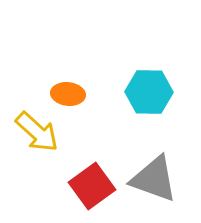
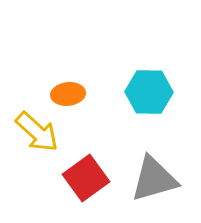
orange ellipse: rotated 12 degrees counterclockwise
gray triangle: rotated 36 degrees counterclockwise
red square: moved 6 px left, 8 px up
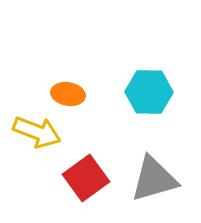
orange ellipse: rotated 16 degrees clockwise
yellow arrow: rotated 21 degrees counterclockwise
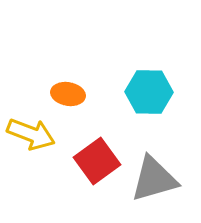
yellow arrow: moved 6 px left, 2 px down
red square: moved 11 px right, 17 px up
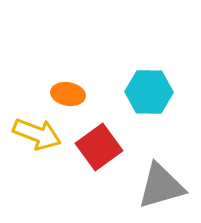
yellow arrow: moved 6 px right
red square: moved 2 px right, 14 px up
gray triangle: moved 7 px right, 7 px down
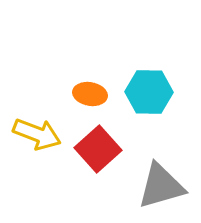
orange ellipse: moved 22 px right
red square: moved 1 px left, 2 px down; rotated 6 degrees counterclockwise
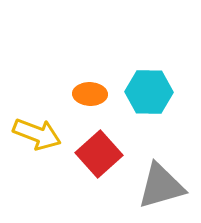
orange ellipse: rotated 8 degrees counterclockwise
red square: moved 1 px right, 5 px down
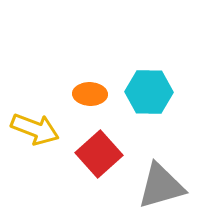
yellow arrow: moved 2 px left, 5 px up
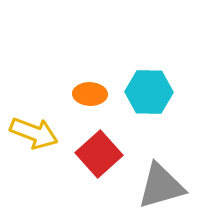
yellow arrow: moved 1 px left, 4 px down
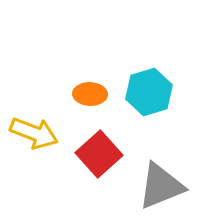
cyan hexagon: rotated 18 degrees counterclockwise
gray triangle: rotated 6 degrees counterclockwise
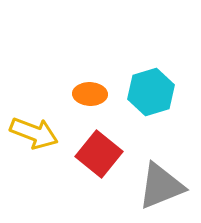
cyan hexagon: moved 2 px right
red square: rotated 9 degrees counterclockwise
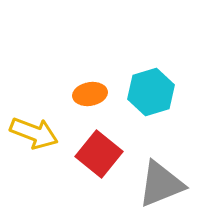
orange ellipse: rotated 12 degrees counterclockwise
gray triangle: moved 2 px up
